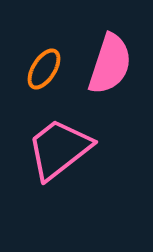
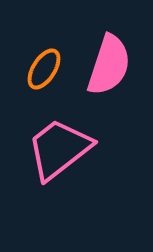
pink semicircle: moved 1 px left, 1 px down
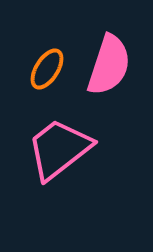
orange ellipse: moved 3 px right
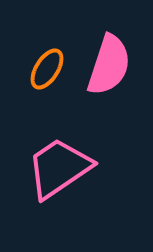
pink trapezoid: moved 19 px down; rotated 4 degrees clockwise
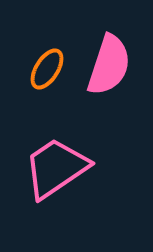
pink trapezoid: moved 3 px left
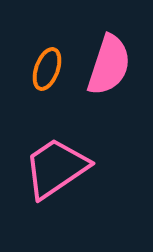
orange ellipse: rotated 12 degrees counterclockwise
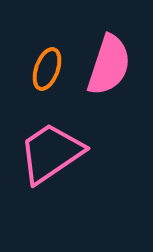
pink trapezoid: moved 5 px left, 15 px up
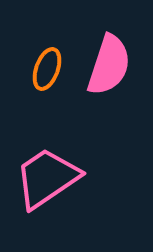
pink trapezoid: moved 4 px left, 25 px down
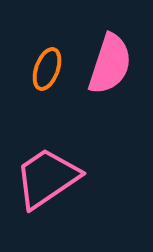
pink semicircle: moved 1 px right, 1 px up
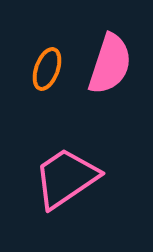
pink trapezoid: moved 19 px right
